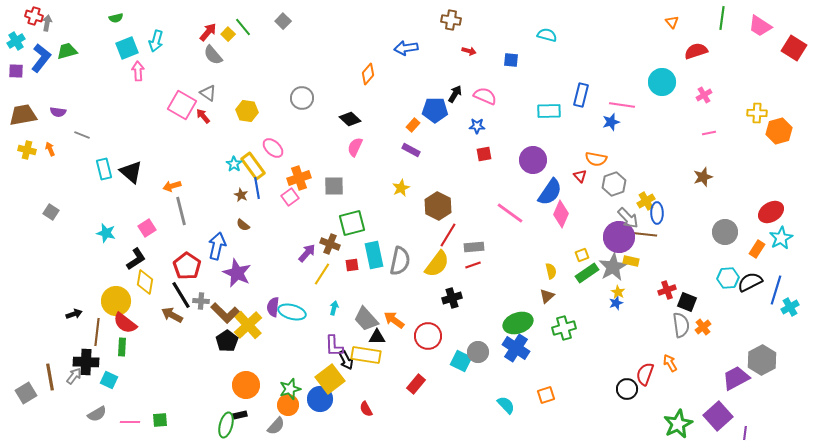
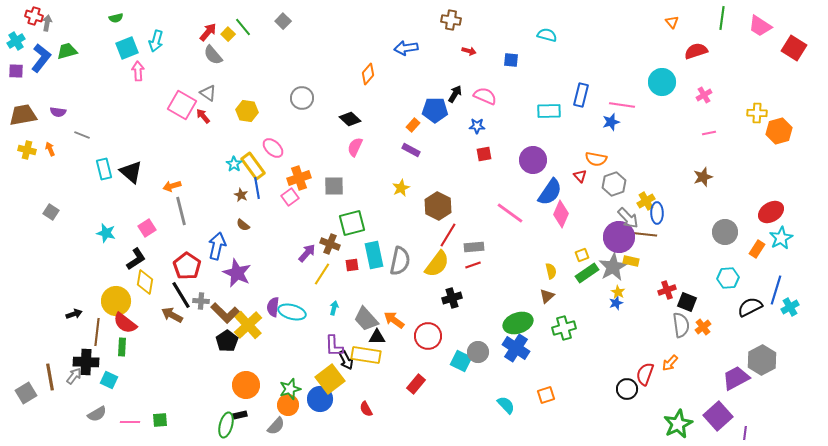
black semicircle at (750, 282): moved 25 px down
orange arrow at (670, 363): rotated 108 degrees counterclockwise
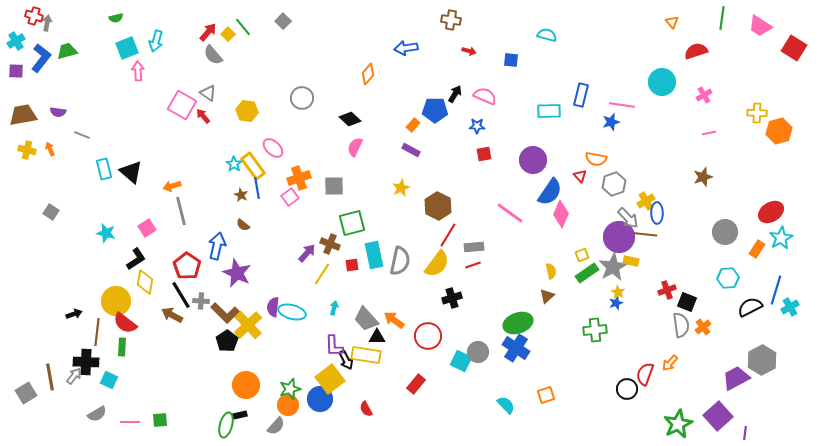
green cross at (564, 328): moved 31 px right, 2 px down; rotated 10 degrees clockwise
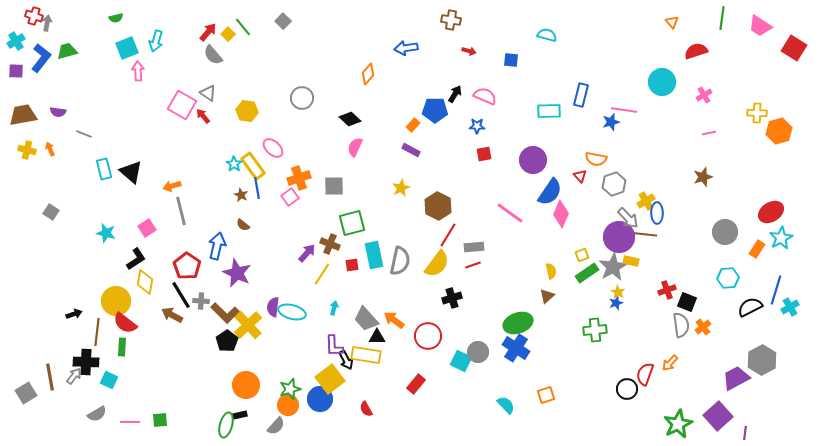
pink line at (622, 105): moved 2 px right, 5 px down
gray line at (82, 135): moved 2 px right, 1 px up
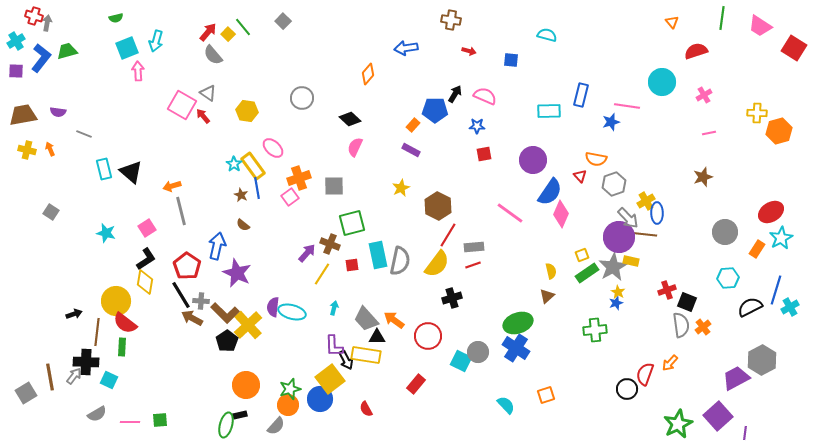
pink line at (624, 110): moved 3 px right, 4 px up
cyan rectangle at (374, 255): moved 4 px right
black L-shape at (136, 259): moved 10 px right
brown arrow at (172, 315): moved 20 px right, 3 px down
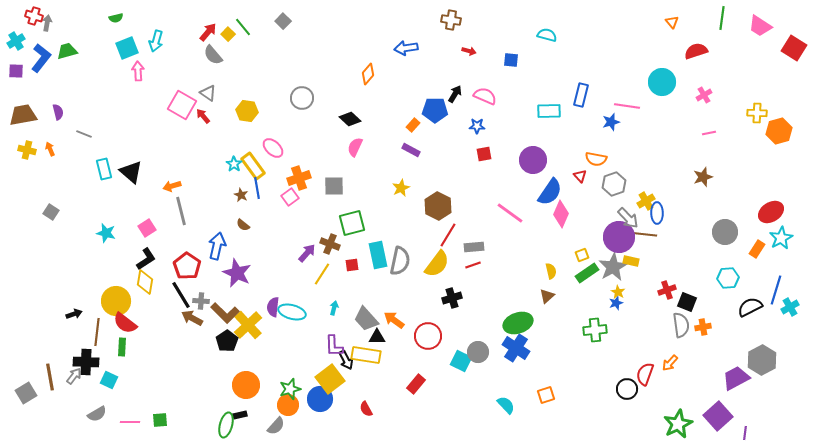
purple semicircle at (58, 112): rotated 112 degrees counterclockwise
orange cross at (703, 327): rotated 28 degrees clockwise
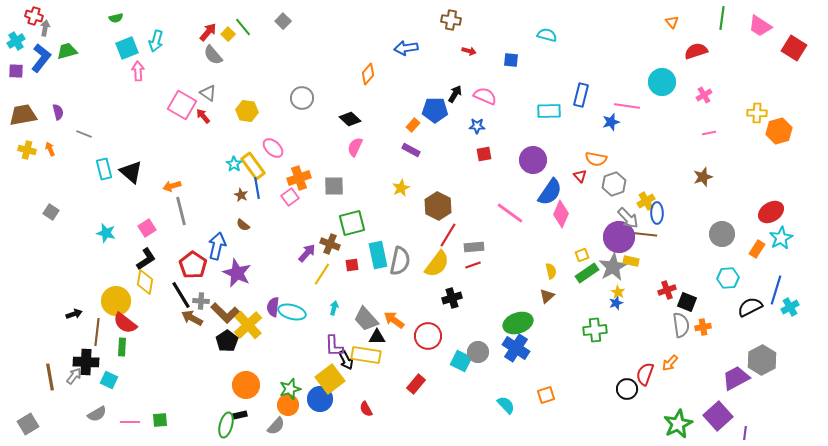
gray arrow at (47, 23): moved 2 px left, 5 px down
gray circle at (725, 232): moved 3 px left, 2 px down
red pentagon at (187, 266): moved 6 px right, 1 px up
gray square at (26, 393): moved 2 px right, 31 px down
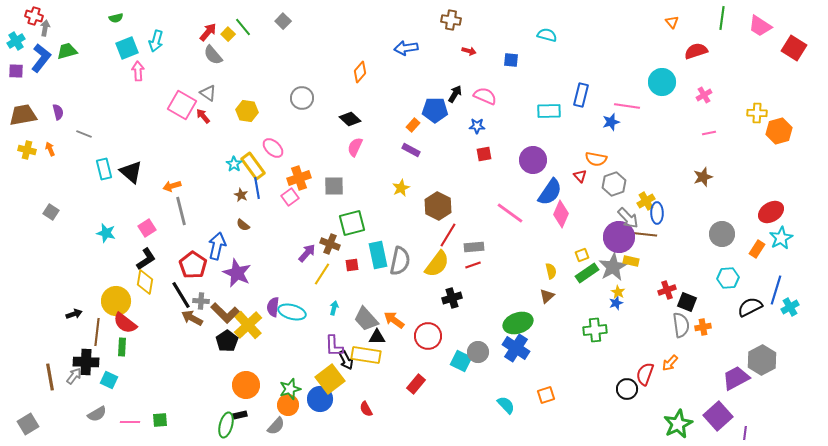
orange diamond at (368, 74): moved 8 px left, 2 px up
